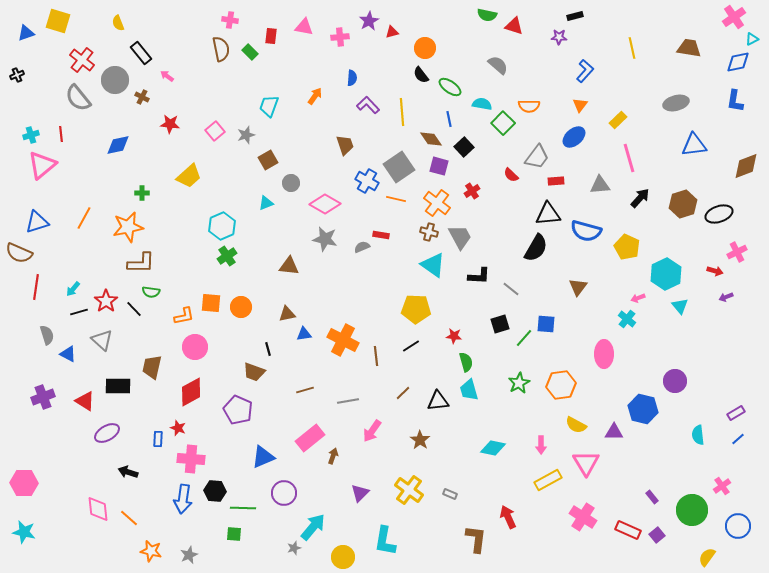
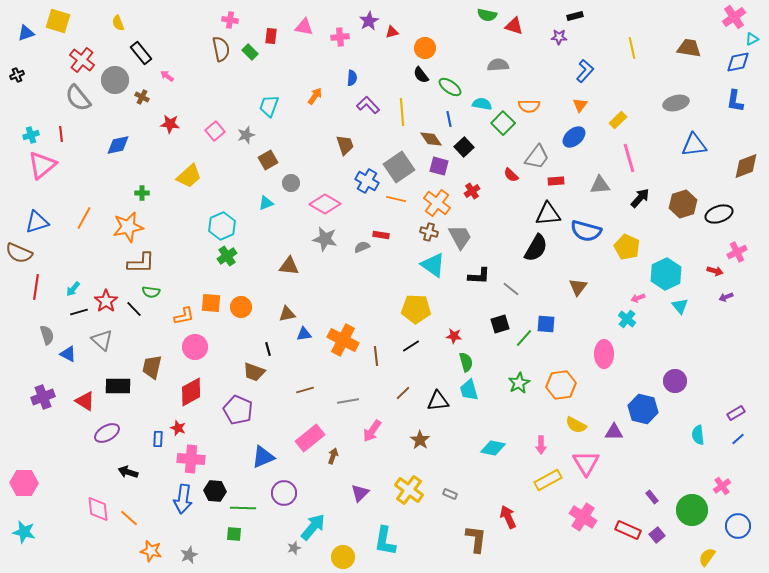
gray semicircle at (498, 65): rotated 45 degrees counterclockwise
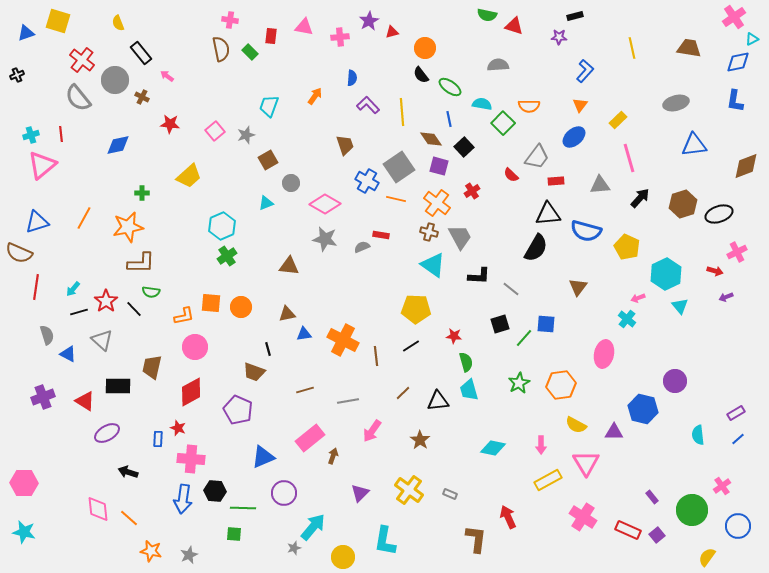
pink ellipse at (604, 354): rotated 12 degrees clockwise
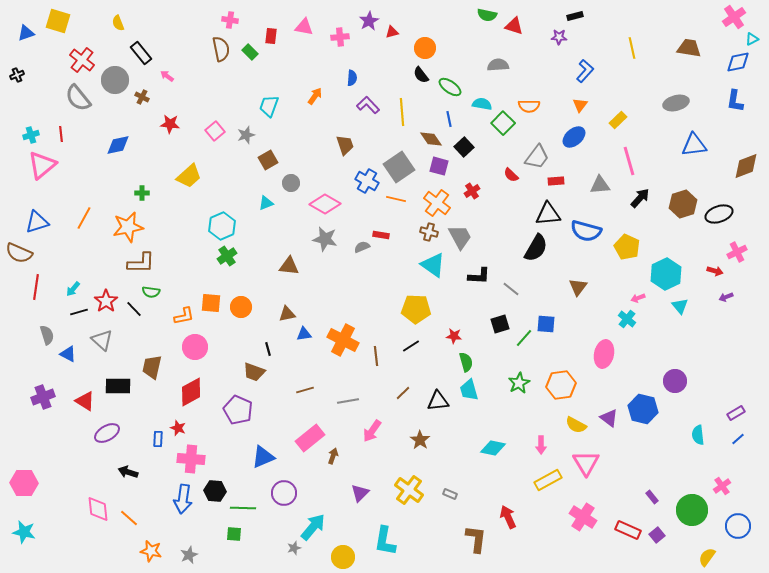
pink line at (629, 158): moved 3 px down
purple triangle at (614, 432): moved 5 px left, 14 px up; rotated 36 degrees clockwise
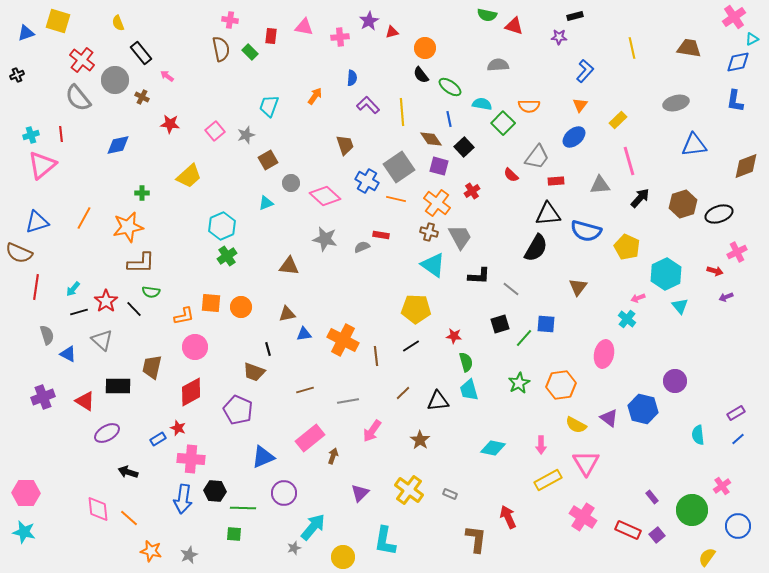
pink diamond at (325, 204): moved 8 px up; rotated 12 degrees clockwise
blue rectangle at (158, 439): rotated 56 degrees clockwise
pink hexagon at (24, 483): moved 2 px right, 10 px down
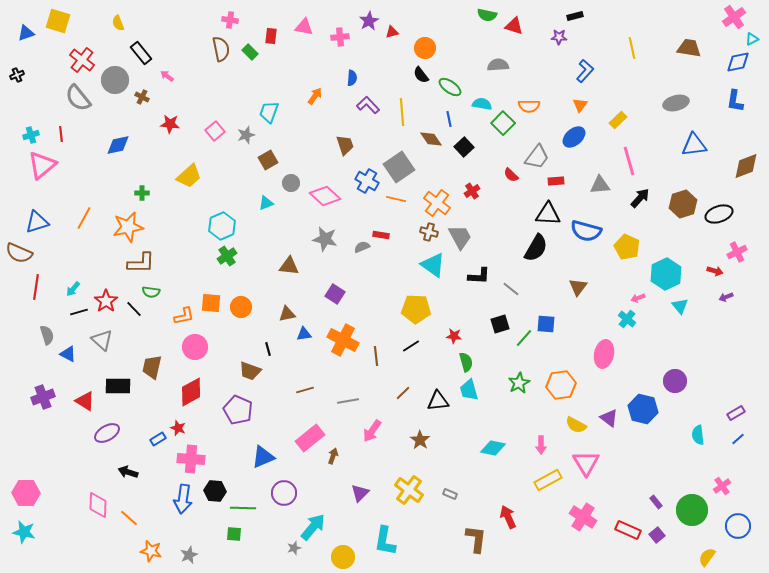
cyan trapezoid at (269, 106): moved 6 px down
purple square at (439, 166): moved 104 px left, 128 px down; rotated 18 degrees clockwise
black triangle at (548, 214): rotated 8 degrees clockwise
brown trapezoid at (254, 372): moved 4 px left, 1 px up
purple rectangle at (652, 497): moved 4 px right, 5 px down
pink diamond at (98, 509): moved 4 px up; rotated 8 degrees clockwise
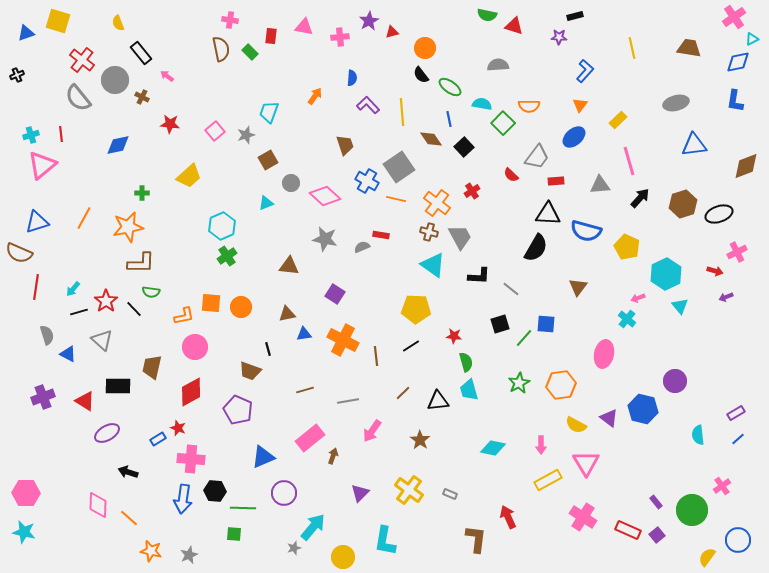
blue circle at (738, 526): moved 14 px down
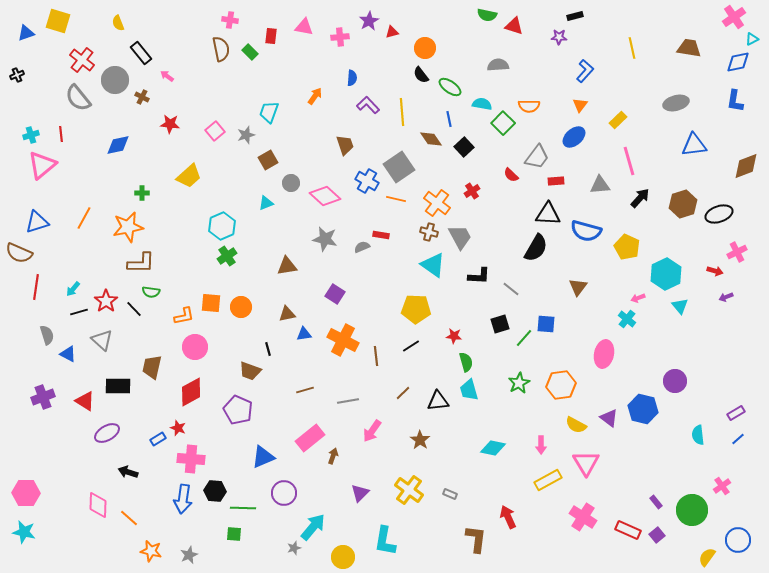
brown triangle at (289, 266): moved 2 px left; rotated 15 degrees counterclockwise
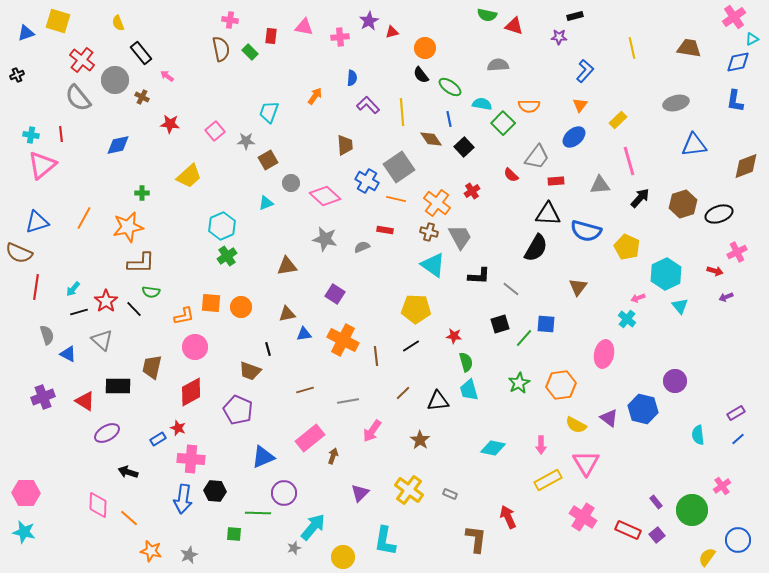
cyan cross at (31, 135): rotated 28 degrees clockwise
gray star at (246, 135): moved 6 px down; rotated 18 degrees clockwise
brown trapezoid at (345, 145): rotated 15 degrees clockwise
red rectangle at (381, 235): moved 4 px right, 5 px up
green line at (243, 508): moved 15 px right, 5 px down
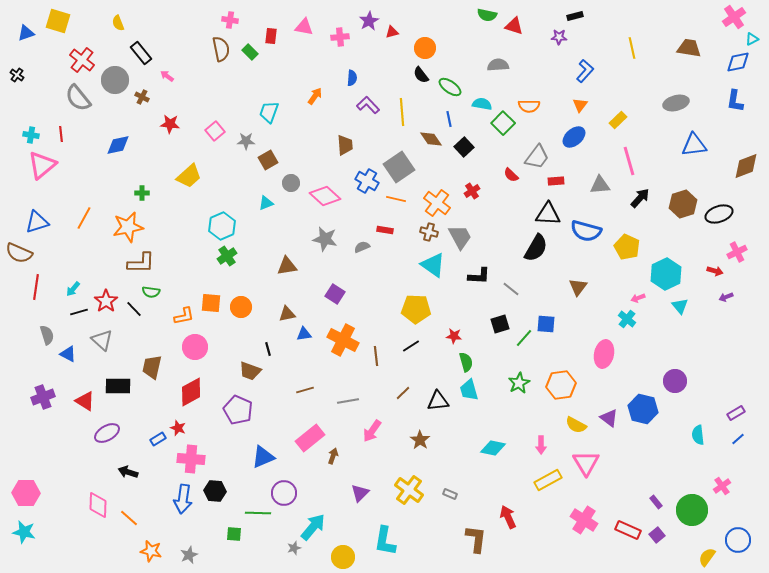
black cross at (17, 75): rotated 32 degrees counterclockwise
pink cross at (583, 517): moved 1 px right, 3 px down
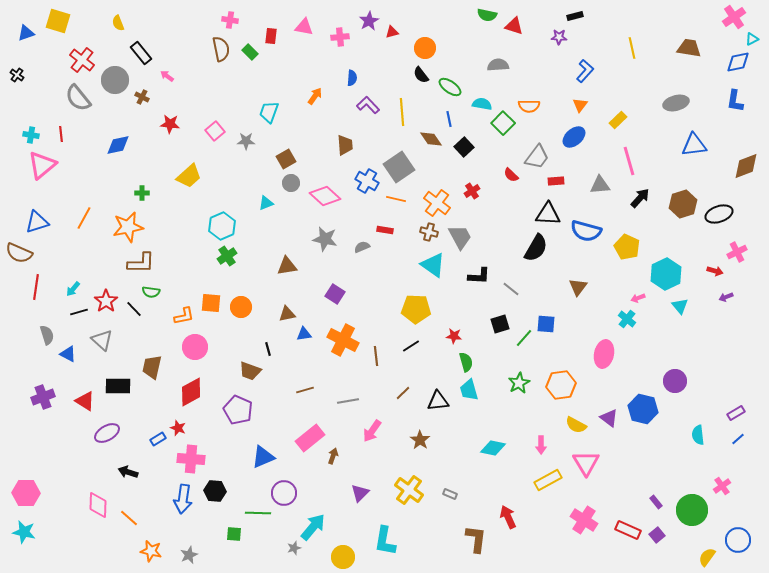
brown square at (268, 160): moved 18 px right, 1 px up
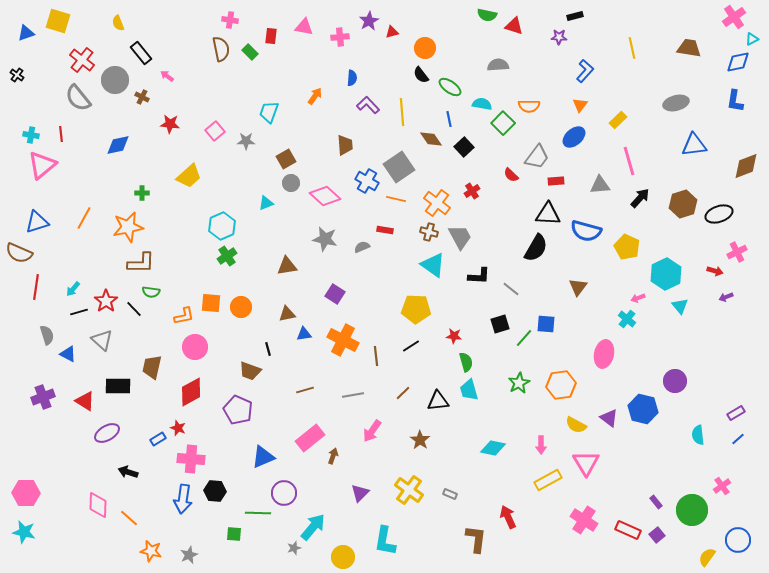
gray line at (348, 401): moved 5 px right, 6 px up
